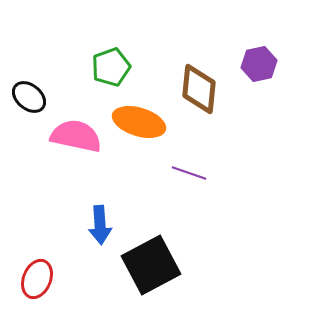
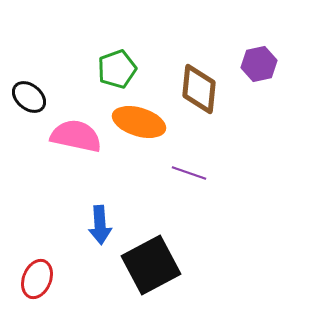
green pentagon: moved 6 px right, 2 px down
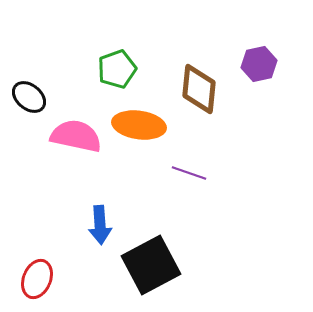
orange ellipse: moved 3 px down; rotated 9 degrees counterclockwise
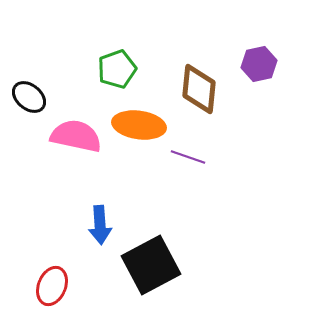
purple line: moved 1 px left, 16 px up
red ellipse: moved 15 px right, 7 px down
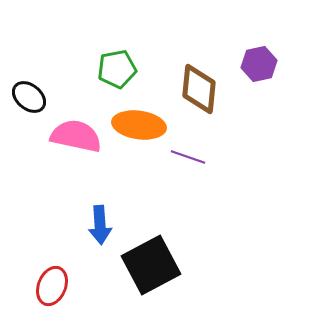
green pentagon: rotated 9 degrees clockwise
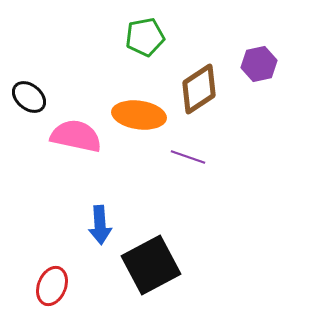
green pentagon: moved 28 px right, 32 px up
brown diamond: rotated 51 degrees clockwise
orange ellipse: moved 10 px up
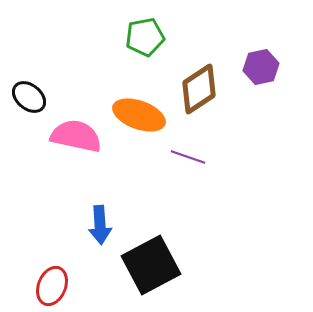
purple hexagon: moved 2 px right, 3 px down
orange ellipse: rotated 12 degrees clockwise
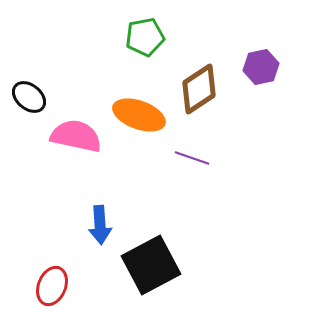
purple line: moved 4 px right, 1 px down
